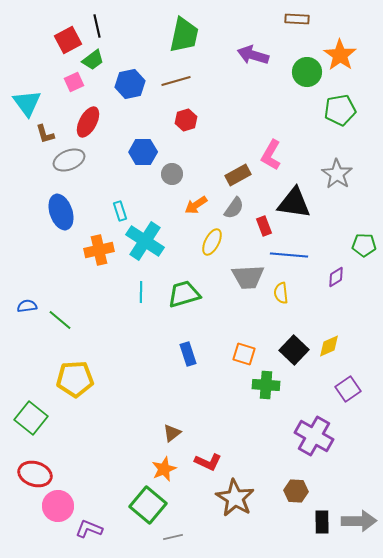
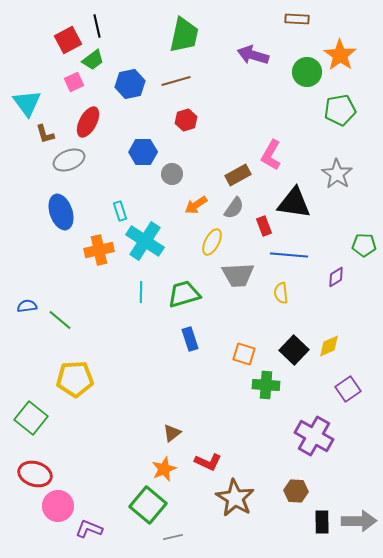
gray trapezoid at (248, 277): moved 10 px left, 2 px up
blue rectangle at (188, 354): moved 2 px right, 15 px up
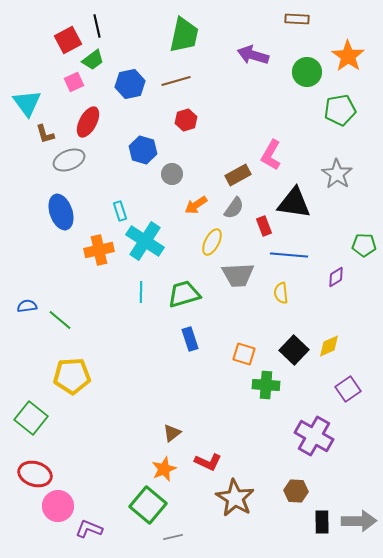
orange star at (340, 55): moved 8 px right, 1 px down
blue hexagon at (143, 152): moved 2 px up; rotated 16 degrees clockwise
yellow pentagon at (75, 379): moved 3 px left, 3 px up
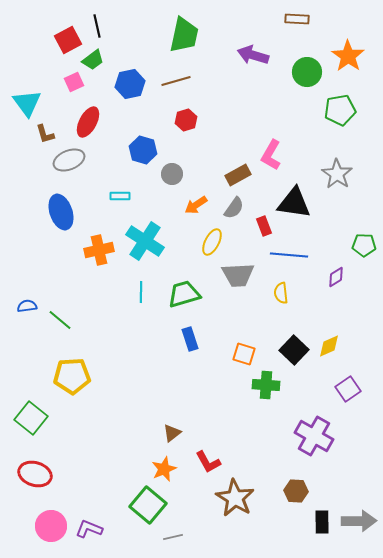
cyan rectangle at (120, 211): moved 15 px up; rotated 72 degrees counterclockwise
red L-shape at (208, 462): rotated 36 degrees clockwise
pink circle at (58, 506): moved 7 px left, 20 px down
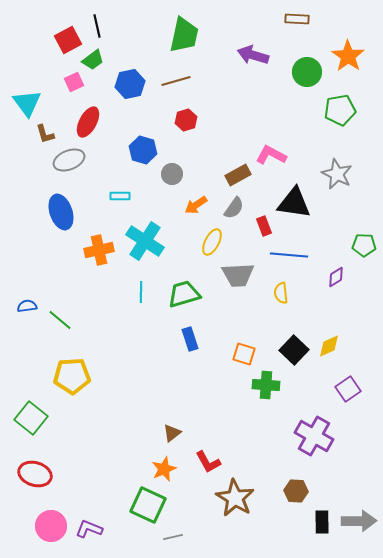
pink L-shape at (271, 155): rotated 88 degrees clockwise
gray star at (337, 174): rotated 8 degrees counterclockwise
green square at (148, 505): rotated 15 degrees counterclockwise
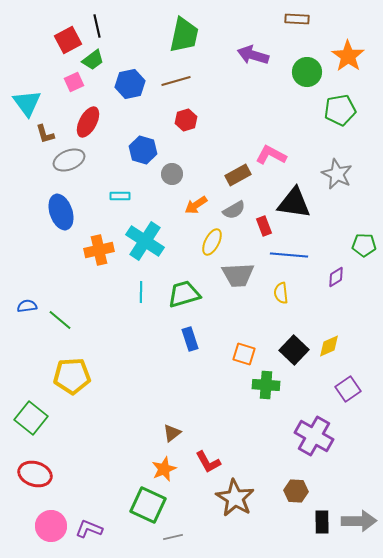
gray semicircle at (234, 208): moved 2 px down; rotated 25 degrees clockwise
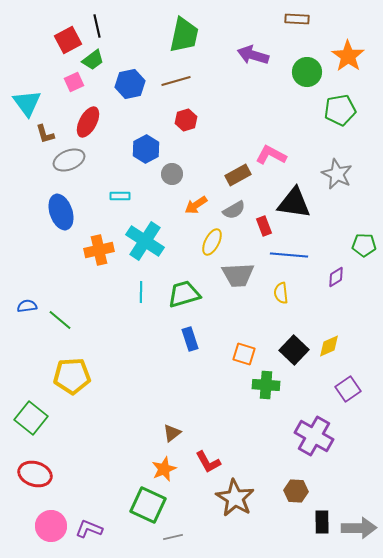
blue hexagon at (143, 150): moved 3 px right, 1 px up; rotated 16 degrees clockwise
gray arrow at (359, 521): moved 7 px down
